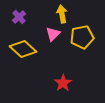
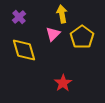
yellow pentagon: rotated 25 degrees counterclockwise
yellow diamond: moved 1 px right, 1 px down; rotated 32 degrees clockwise
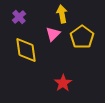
yellow diamond: moved 2 px right; rotated 8 degrees clockwise
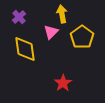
pink triangle: moved 2 px left, 2 px up
yellow diamond: moved 1 px left, 1 px up
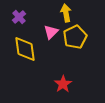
yellow arrow: moved 4 px right, 1 px up
yellow pentagon: moved 7 px left; rotated 10 degrees clockwise
red star: moved 1 px down
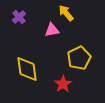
yellow arrow: rotated 30 degrees counterclockwise
pink triangle: moved 1 px right, 2 px up; rotated 35 degrees clockwise
yellow pentagon: moved 4 px right, 21 px down
yellow diamond: moved 2 px right, 20 px down
